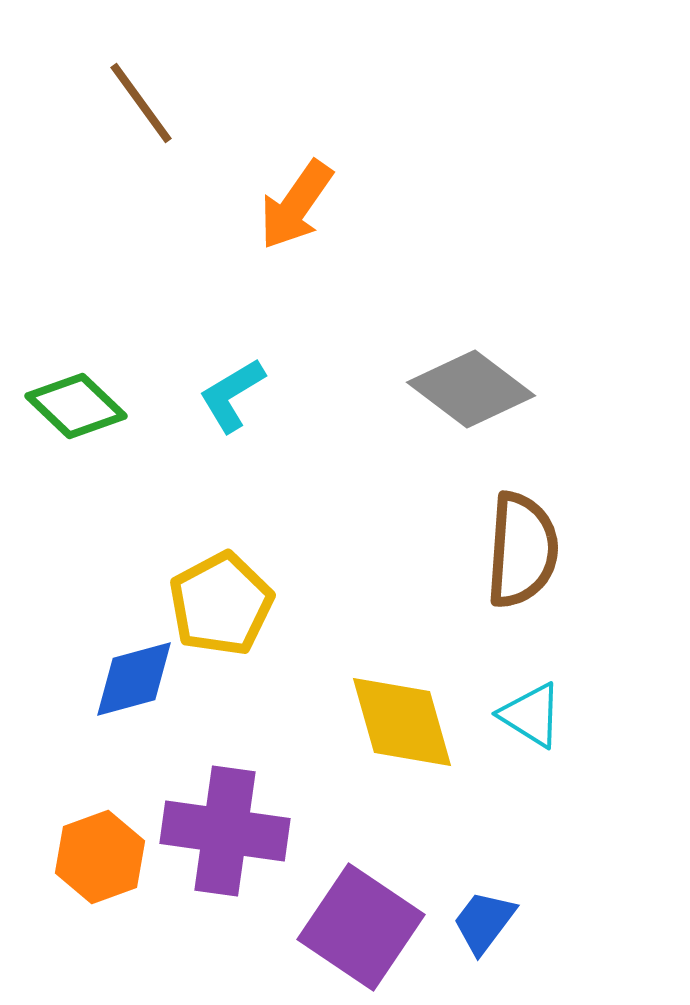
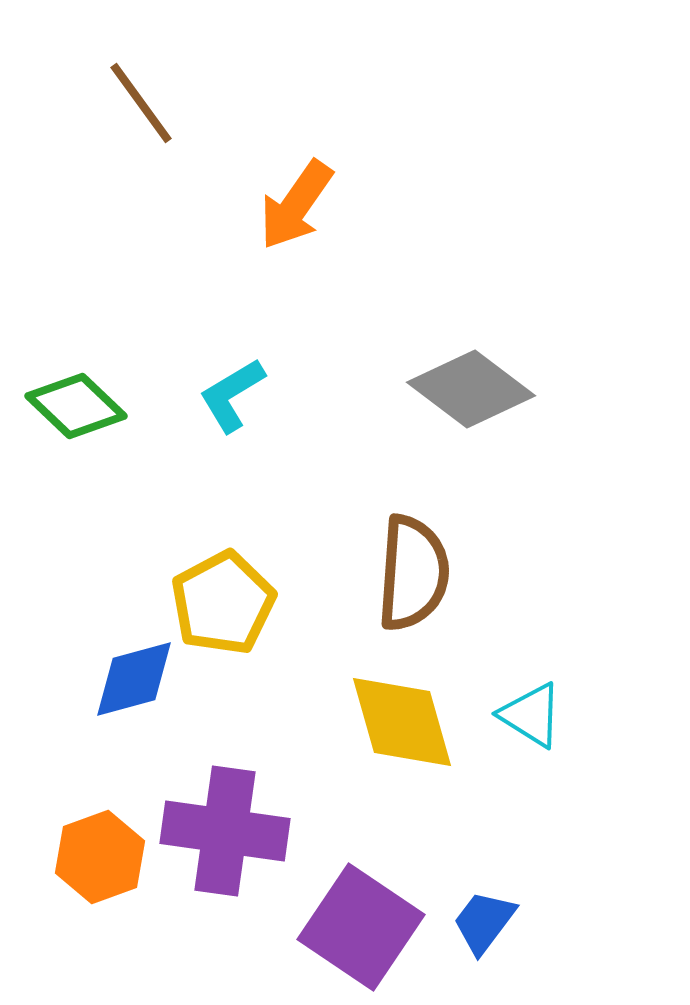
brown semicircle: moved 109 px left, 23 px down
yellow pentagon: moved 2 px right, 1 px up
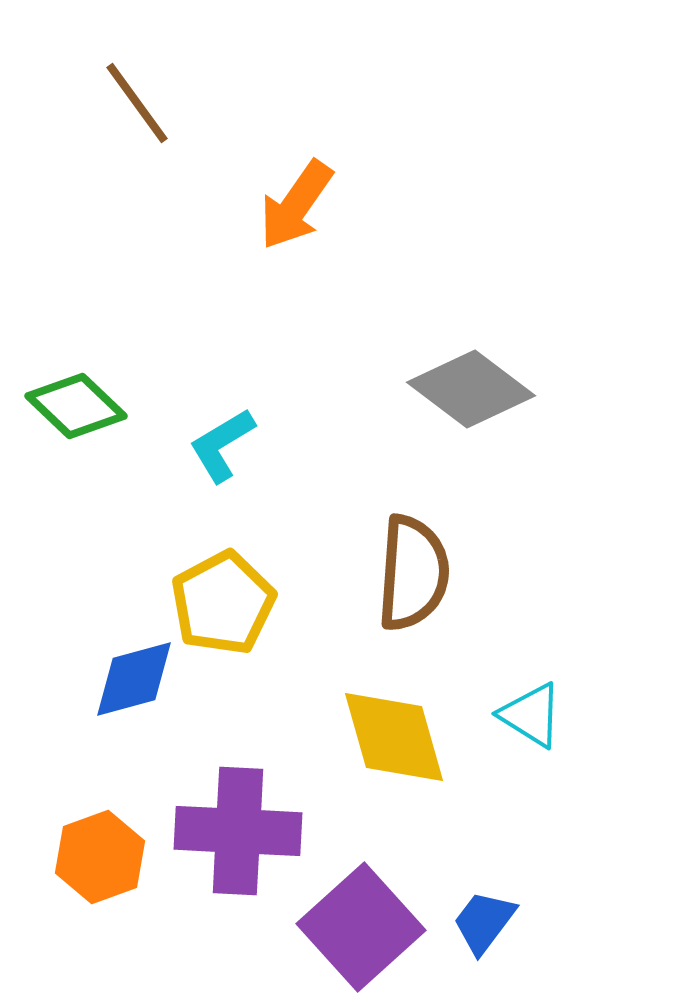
brown line: moved 4 px left
cyan L-shape: moved 10 px left, 50 px down
yellow diamond: moved 8 px left, 15 px down
purple cross: moved 13 px right; rotated 5 degrees counterclockwise
purple square: rotated 14 degrees clockwise
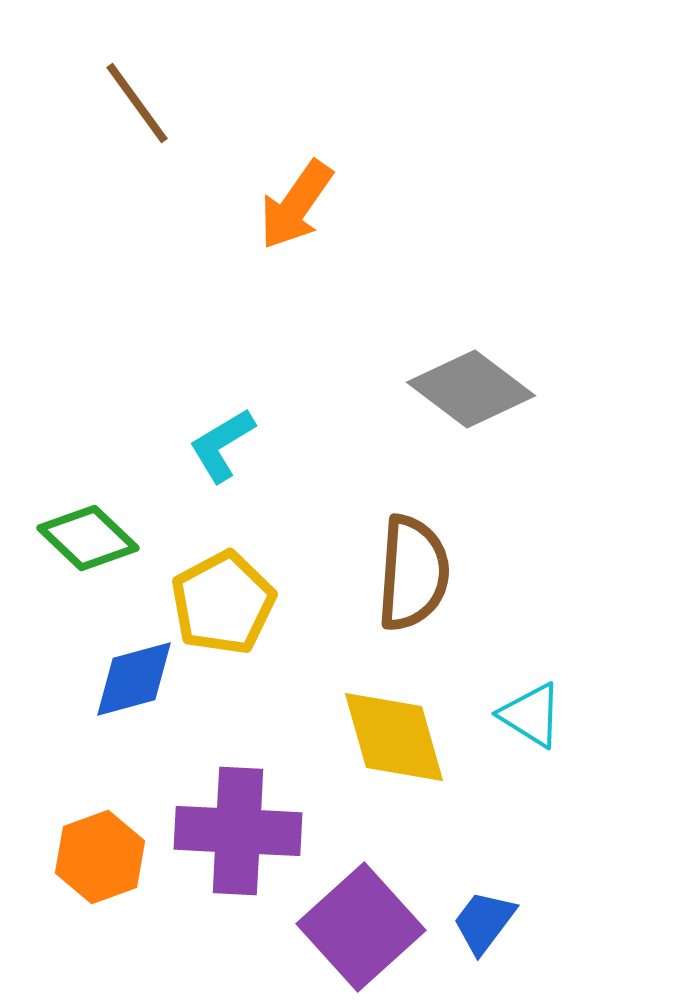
green diamond: moved 12 px right, 132 px down
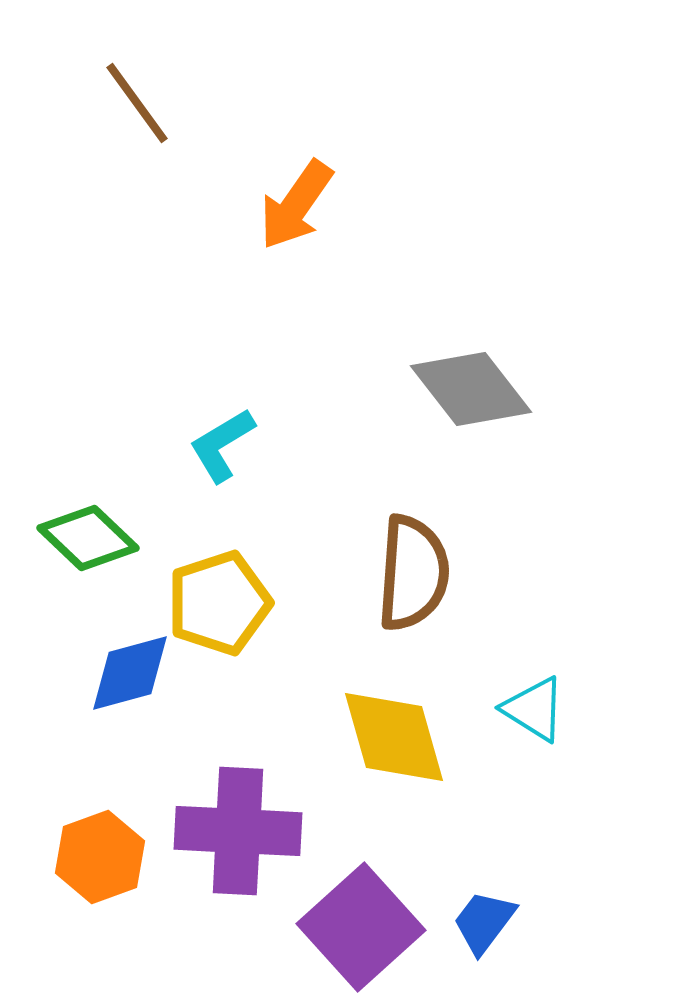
gray diamond: rotated 15 degrees clockwise
yellow pentagon: moved 4 px left; rotated 10 degrees clockwise
blue diamond: moved 4 px left, 6 px up
cyan triangle: moved 3 px right, 6 px up
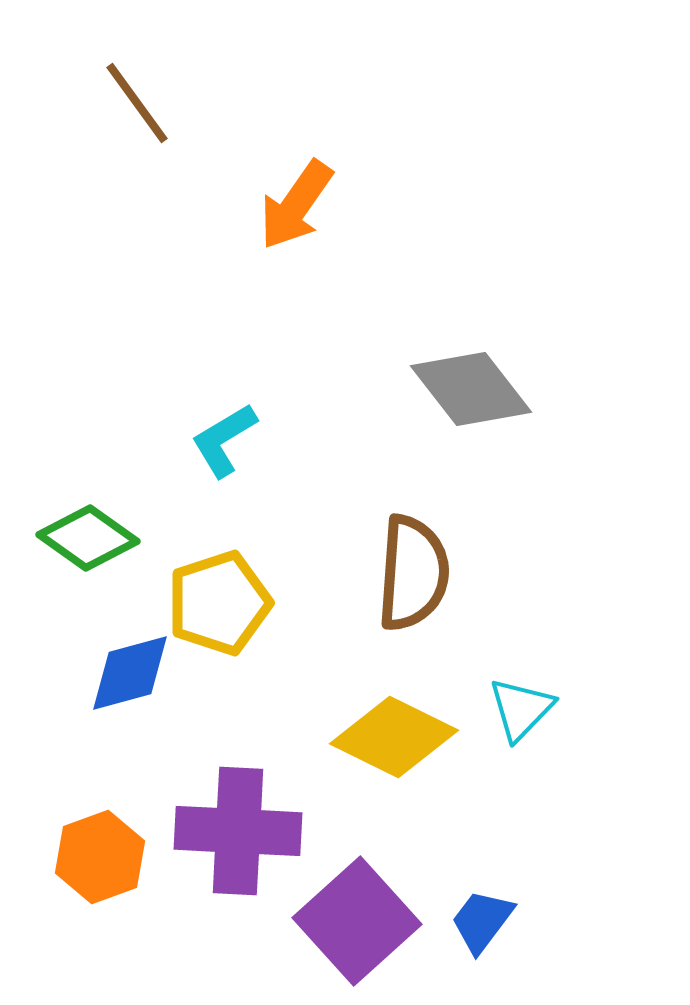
cyan L-shape: moved 2 px right, 5 px up
green diamond: rotated 8 degrees counterclockwise
cyan triangle: moved 13 px left; rotated 42 degrees clockwise
yellow diamond: rotated 48 degrees counterclockwise
blue trapezoid: moved 2 px left, 1 px up
purple square: moved 4 px left, 6 px up
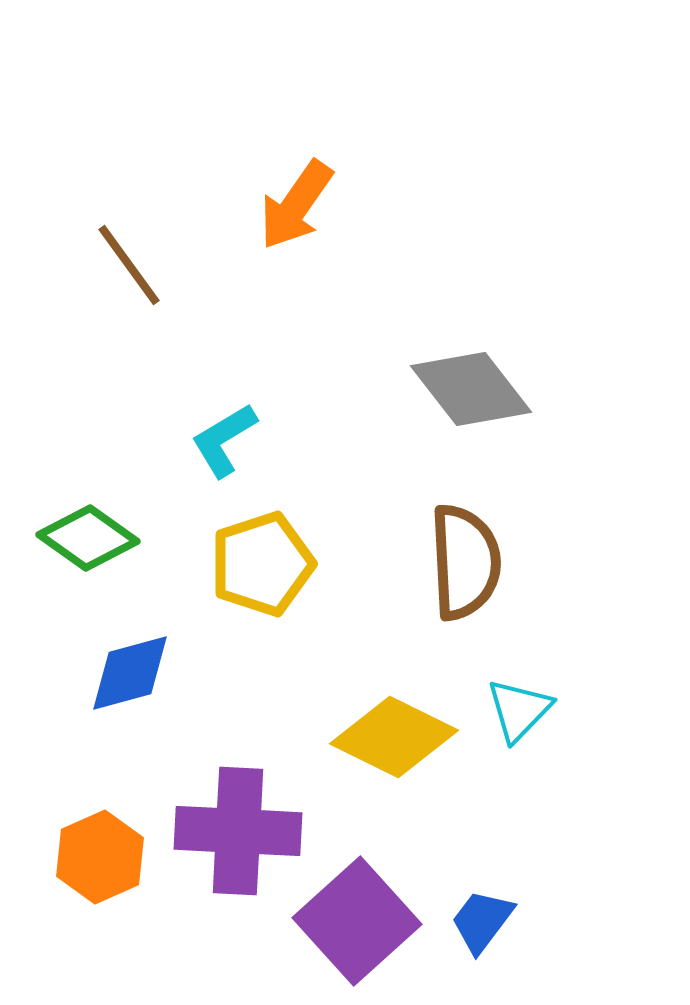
brown line: moved 8 px left, 162 px down
brown semicircle: moved 52 px right, 11 px up; rotated 7 degrees counterclockwise
yellow pentagon: moved 43 px right, 39 px up
cyan triangle: moved 2 px left, 1 px down
orange hexagon: rotated 4 degrees counterclockwise
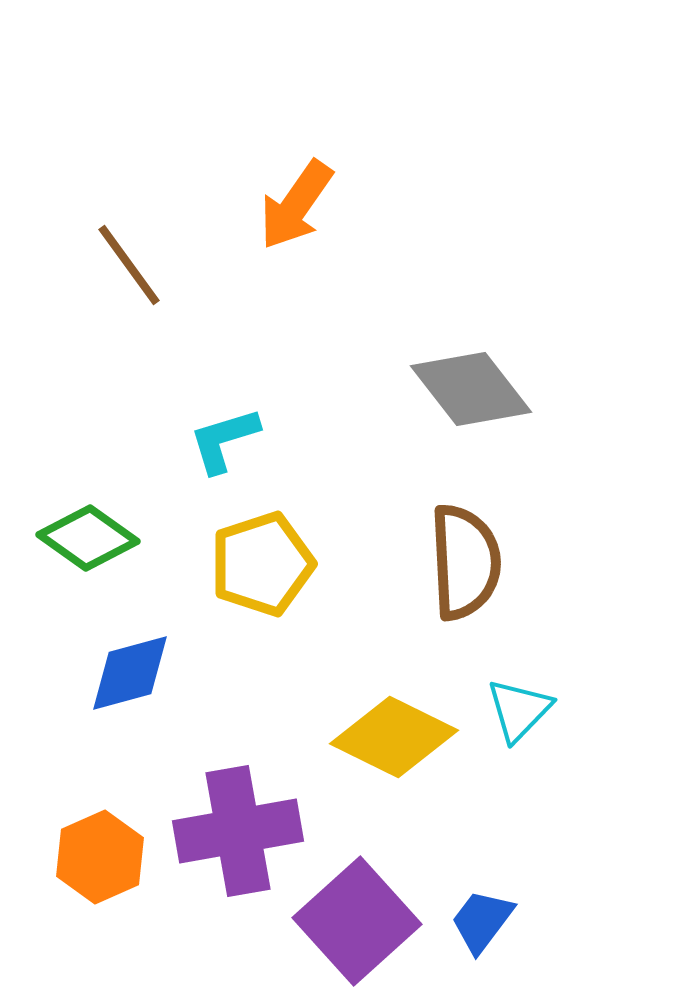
cyan L-shape: rotated 14 degrees clockwise
purple cross: rotated 13 degrees counterclockwise
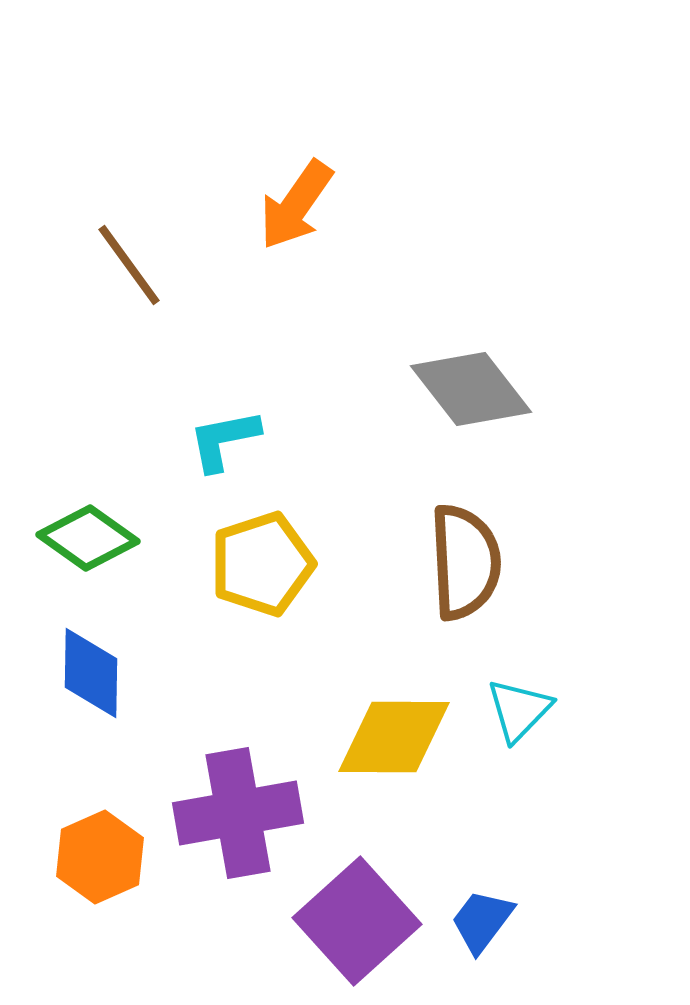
cyan L-shape: rotated 6 degrees clockwise
blue diamond: moved 39 px left; rotated 74 degrees counterclockwise
yellow diamond: rotated 26 degrees counterclockwise
purple cross: moved 18 px up
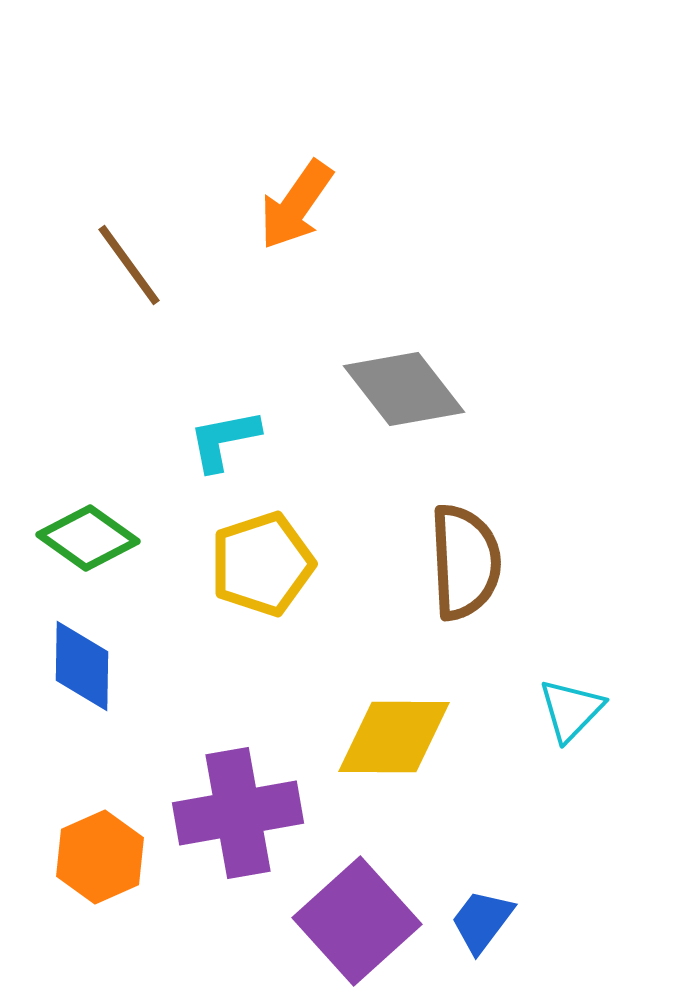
gray diamond: moved 67 px left
blue diamond: moved 9 px left, 7 px up
cyan triangle: moved 52 px right
